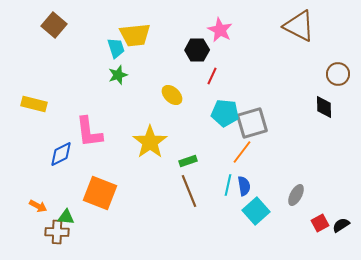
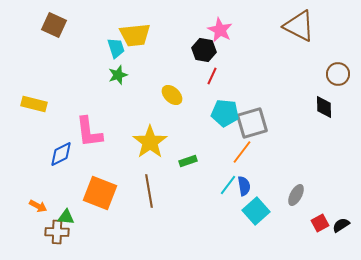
brown square: rotated 15 degrees counterclockwise
black hexagon: moved 7 px right; rotated 10 degrees clockwise
cyan line: rotated 25 degrees clockwise
brown line: moved 40 px left; rotated 12 degrees clockwise
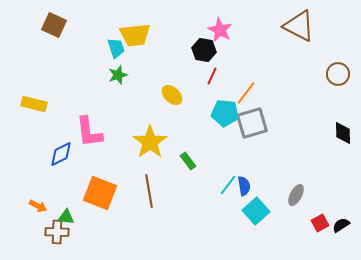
black diamond: moved 19 px right, 26 px down
orange line: moved 4 px right, 59 px up
green rectangle: rotated 72 degrees clockwise
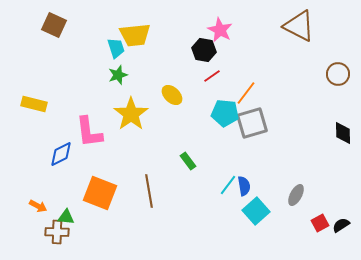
red line: rotated 30 degrees clockwise
yellow star: moved 19 px left, 28 px up
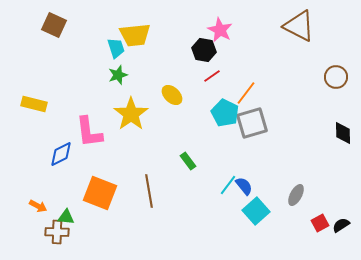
brown circle: moved 2 px left, 3 px down
cyan pentagon: rotated 20 degrees clockwise
blue semicircle: rotated 30 degrees counterclockwise
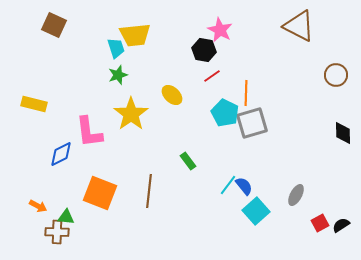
brown circle: moved 2 px up
orange line: rotated 35 degrees counterclockwise
brown line: rotated 16 degrees clockwise
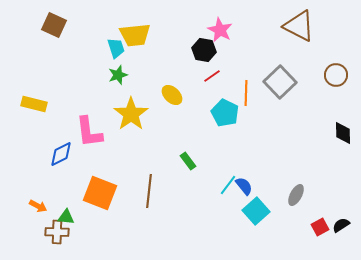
gray square: moved 28 px right, 41 px up; rotated 28 degrees counterclockwise
red square: moved 4 px down
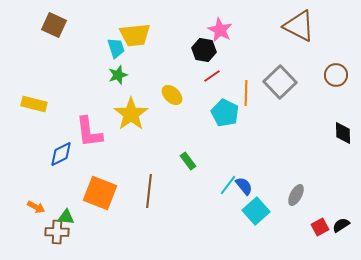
orange arrow: moved 2 px left, 1 px down
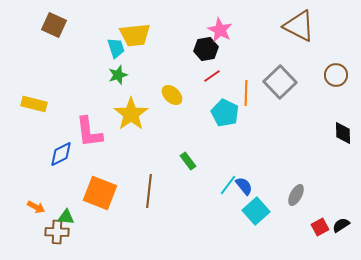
black hexagon: moved 2 px right, 1 px up; rotated 20 degrees counterclockwise
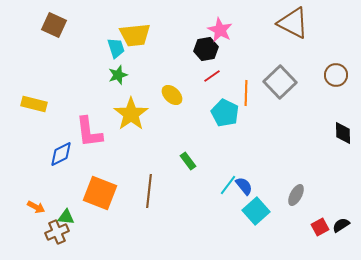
brown triangle: moved 6 px left, 3 px up
brown cross: rotated 25 degrees counterclockwise
